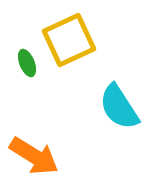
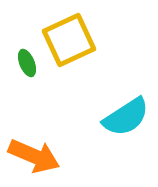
cyan semicircle: moved 7 px right, 10 px down; rotated 90 degrees counterclockwise
orange arrow: rotated 9 degrees counterclockwise
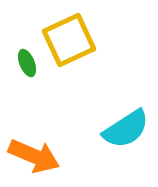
cyan semicircle: moved 12 px down
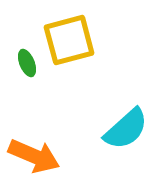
yellow square: rotated 10 degrees clockwise
cyan semicircle: rotated 9 degrees counterclockwise
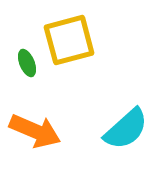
orange arrow: moved 1 px right, 25 px up
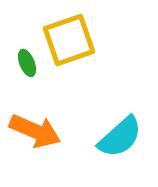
yellow square: rotated 4 degrees counterclockwise
cyan semicircle: moved 6 px left, 8 px down
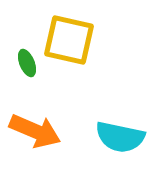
yellow square: rotated 32 degrees clockwise
cyan semicircle: rotated 54 degrees clockwise
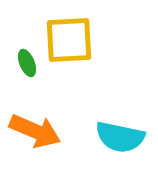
yellow square: rotated 16 degrees counterclockwise
